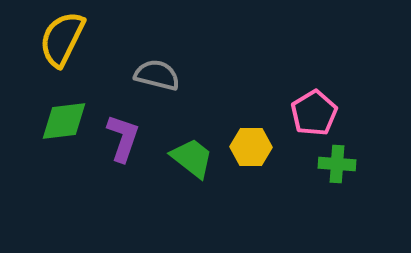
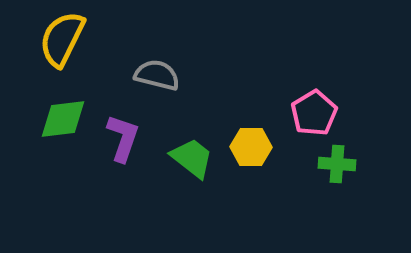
green diamond: moved 1 px left, 2 px up
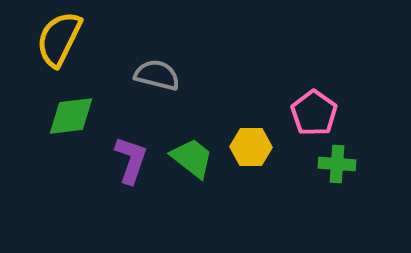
yellow semicircle: moved 3 px left
pink pentagon: rotated 6 degrees counterclockwise
green diamond: moved 8 px right, 3 px up
purple L-shape: moved 8 px right, 22 px down
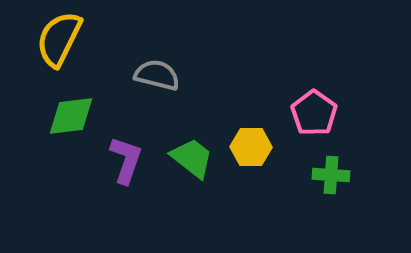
purple L-shape: moved 5 px left
green cross: moved 6 px left, 11 px down
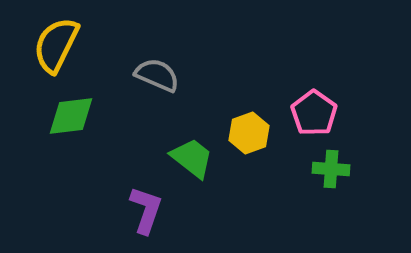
yellow semicircle: moved 3 px left, 6 px down
gray semicircle: rotated 9 degrees clockwise
yellow hexagon: moved 2 px left, 14 px up; rotated 21 degrees counterclockwise
purple L-shape: moved 20 px right, 50 px down
green cross: moved 6 px up
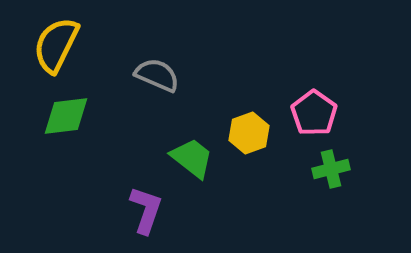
green diamond: moved 5 px left
green cross: rotated 18 degrees counterclockwise
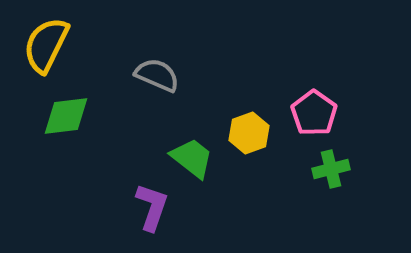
yellow semicircle: moved 10 px left
purple L-shape: moved 6 px right, 3 px up
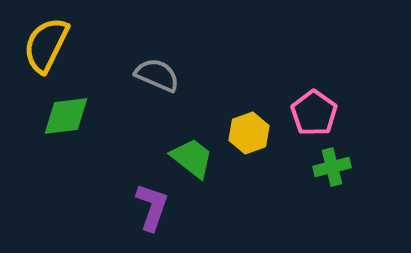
green cross: moved 1 px right, 2 px up
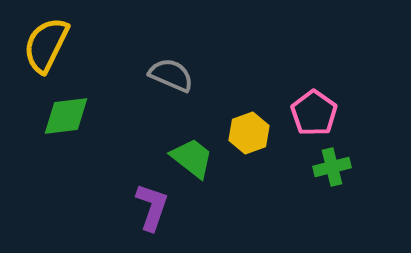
gray semicircle: moved 14 px right
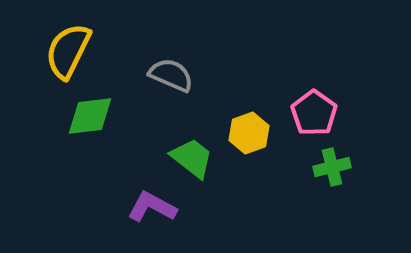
yellow semicircle: moved 22 px right, 6 px down
green diamond: moved 24 px right
purple L-shape: rotated 81 degrees counterclockwise
